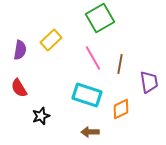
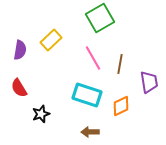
orange diamond: moved 3 px up
black star: moved 2 px up
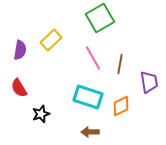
cyan rectangle: moved 1 px right, 2 px down
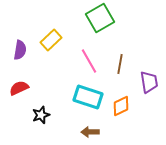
pink line: moved 4 px left, 3 px down
red semicircle: rotated 96 degrees clockwise
black star: moved 1 px down
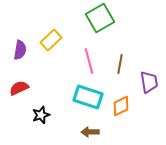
pink line: rotated 15 degrees clockwise
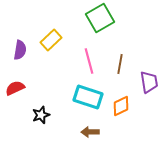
red semicircle: moved 4 px left
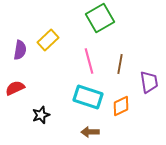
yellow rectangle: moved 3 px left
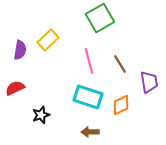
brown line: rotated 42 degrees counterclockwise
orange diamond: moved 1 px up
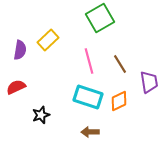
red semicircle: moved 1 px right, 1 px up
orange diamond: moved 2 px left, 4 px up
